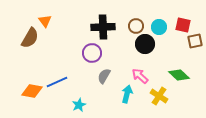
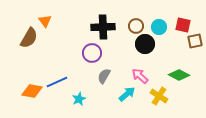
brown semicircle: moved 1 px left
green diamond: rotated 15 degrees counterclockwise
cyan arrow: rotated 36 degrees clockwise
cyan star: moved 6 px up
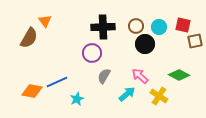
cyan star: moved 2 px left
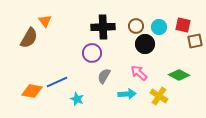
pink arrow: moved 1 px left, 3 px up
cyan arrow: rotated 36 degrees clockwise
cyan star: rotated 24 degrees counterclockwise
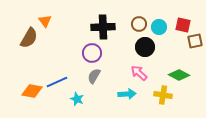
brown circle: moved 3 px right, 2 px up
black circle: moved 3 px down
gray semicircle: moved 10 px left
yellow cross: moved 4 px right, 1 px up; rotated 24 degrees counterclockwise
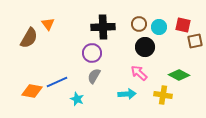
orange triangle: moved 3 px right, 3 px down
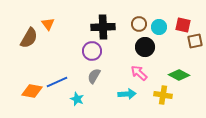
purple circle: moved 2 px up
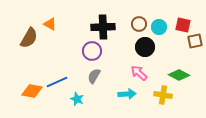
orange triangle: moved 2 px right; rotated 24 degrees counterclockwise
